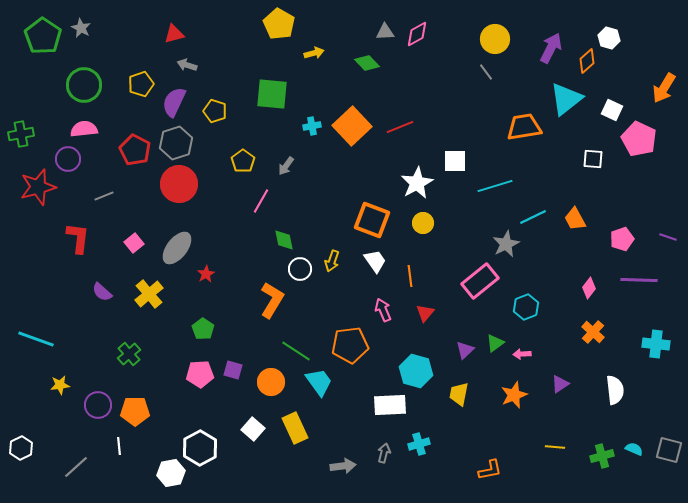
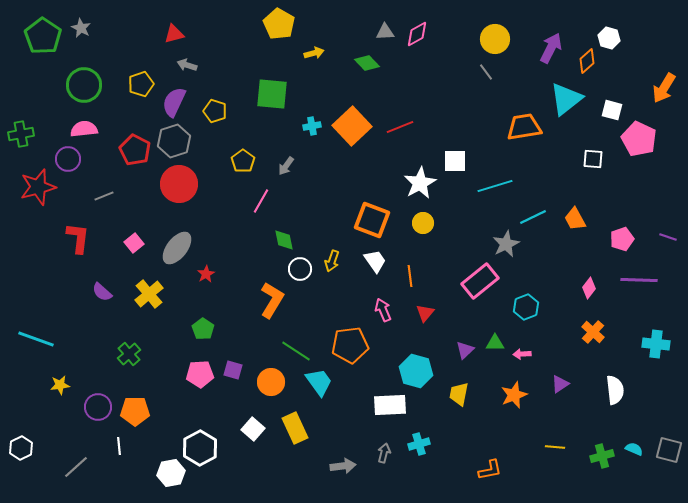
white square at (612, 110): rotated 10 degrees counterclockwise
gray hexagon at (176, 143): moved 2 px left, 2 px up
white star at (417, 183): moved 3 px right
green triangle at (495, 343): rotated 36 degrees clockwise
purple circle at (98, 405): moved 2 px down
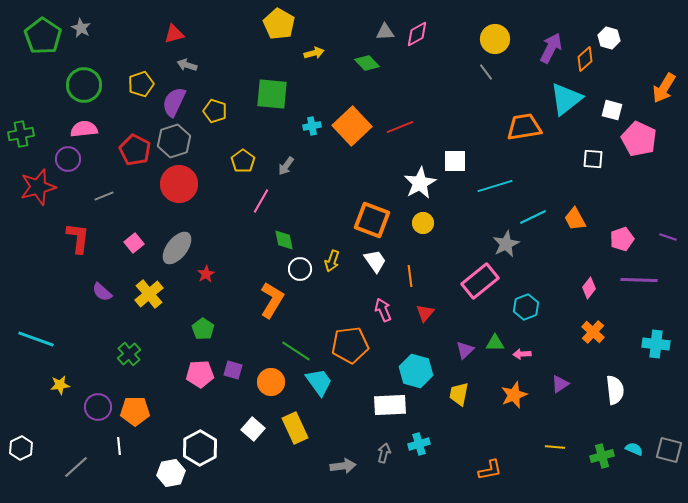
orange diamond at (587, 61): moved 2 px left, 2 px up
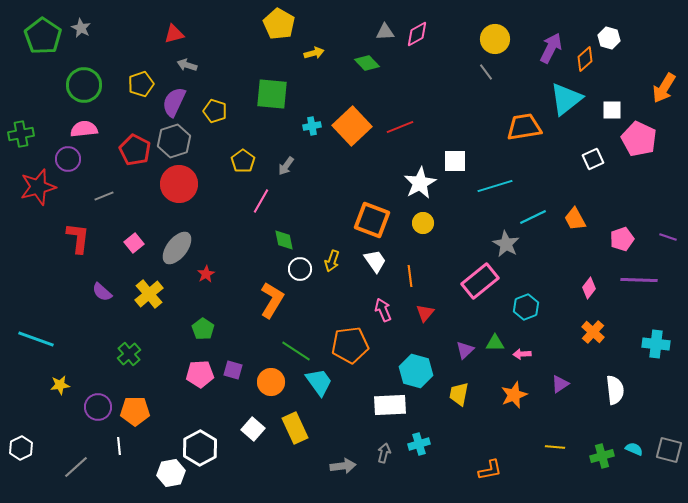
white square at (612, 110): rotated 15 degrees counterclockwise
white square at (593, 159): rotated 30 degrees counterclockwise
gray star at (506, 244): rotated 16 degrees counterclockwise
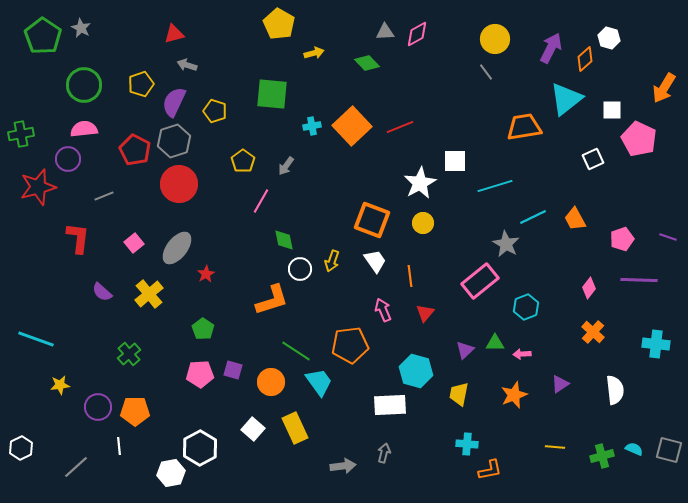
orange L-shape at (272, 300): rotated 42 degrees clockwise
cyan cross at (419, 444): moved 48 px right; rotated 20 degrees clockwise
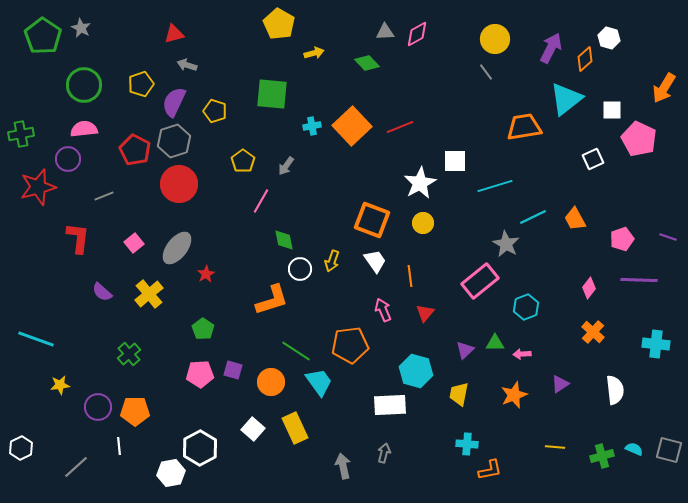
gray arrow at (343, 466): rotated 95 degrees counterclockwise
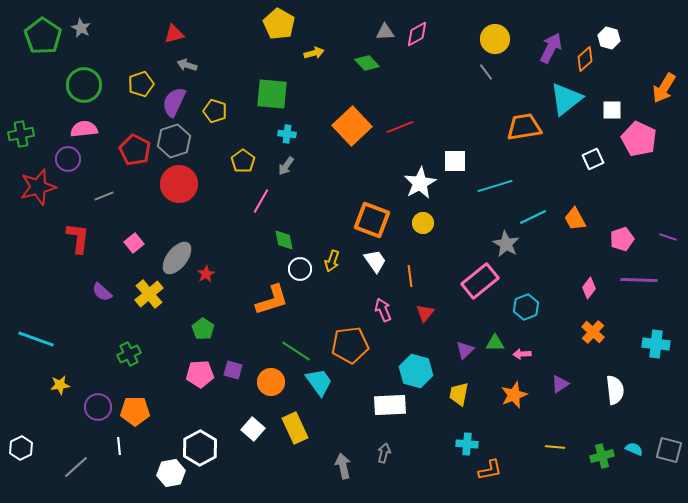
cyan cross at (312, 126): moved 25 px left, 8 px down; rotated 18 degrees clockwise
gray ellipse at (177, 248): moved 10 px down
green cross at (129, 354): rotated 15 degrees clockwise
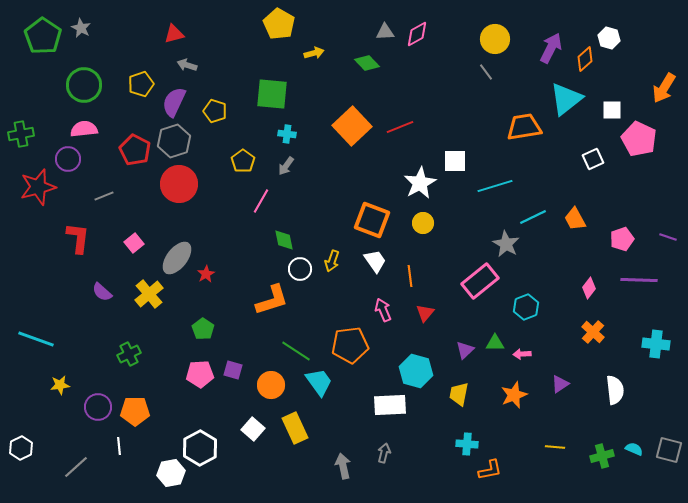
orange circle at (271, 382): moved 3 px down
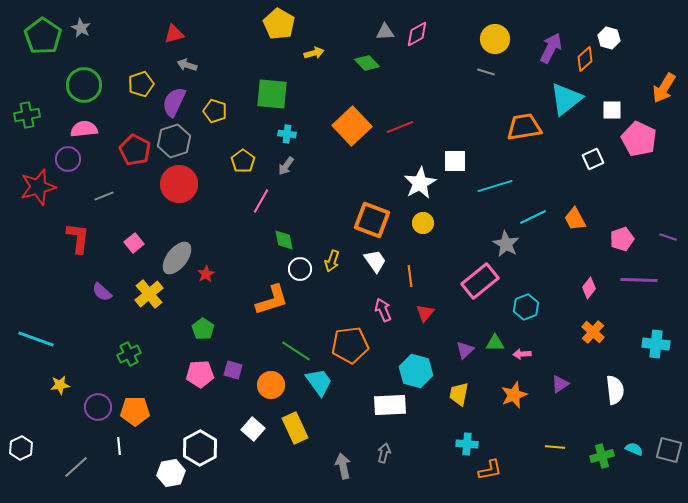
gray line at (486, 72): rotated 36 degrees counterclockwise
green cross at (21, 134): moved 6 px right, 19 px up
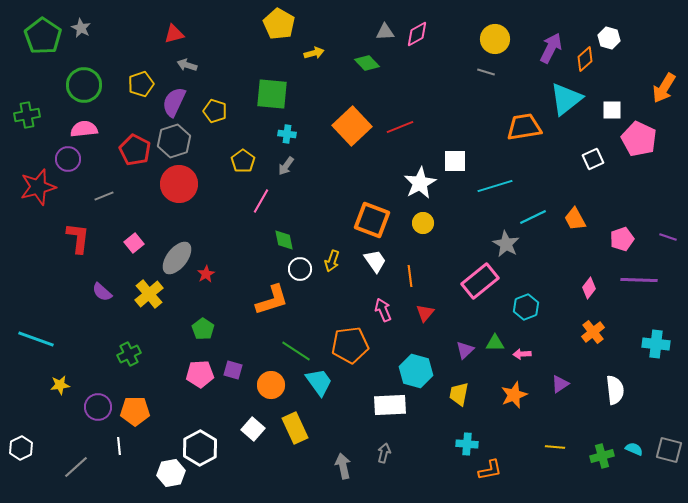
orange cross at (593, 332): rotated 10 degrees clockwise
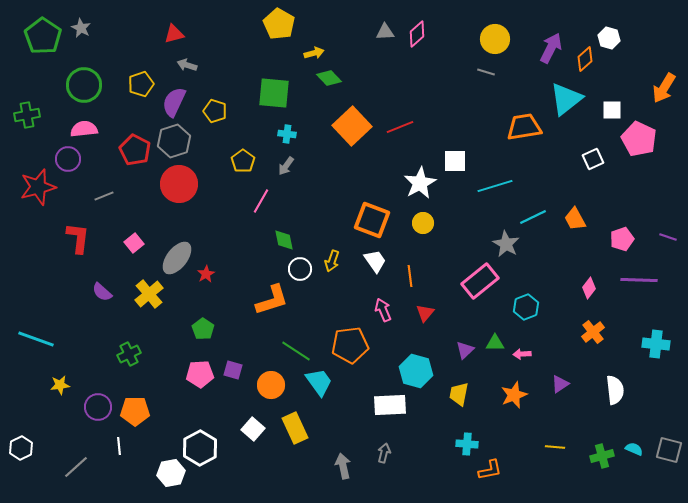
pink diamond at (417, 34): rotated 12 degrees counterclockwise
green diamond at (367, 63): moved 38 px left, 15 px down
green square at (272, 94): moved 2 px right, 1 px up
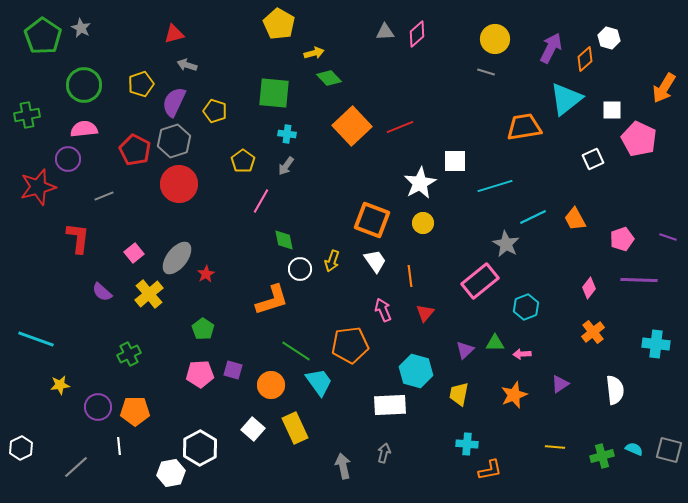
pink square at (134, 243): moved 10 px down
